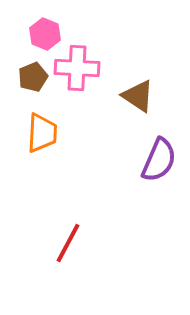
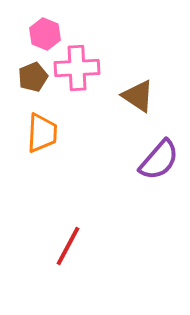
pink cross: rotated 6 degrees counterclockwise
purple semicircle: rotated 18 degrees clockwise
red line: moved 3 px down
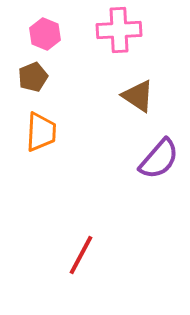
pink cross: moved 42 px right, 38 px up
orange trapezoid: moved 1 px left, 1 px up
purple semicircle: moved 1 px up
red line: moved 13 px right, 9 px down
